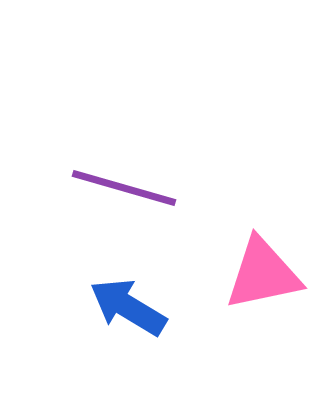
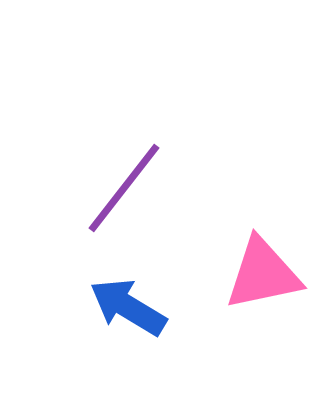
purple line: rotated 68 degrees counterclockwise
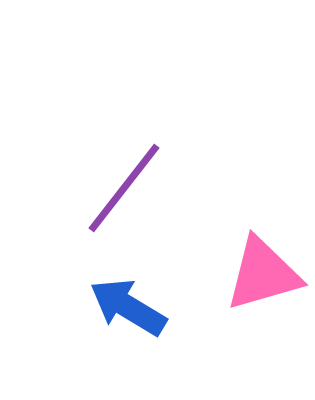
pink triangle: rotated 4 degrees counterclockwise
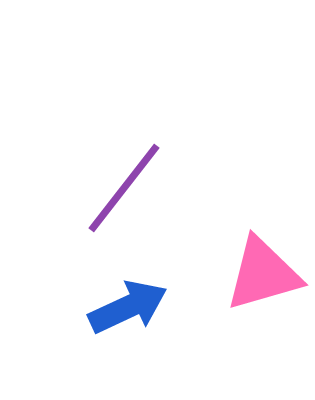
blue arrow: rotated 124 degrees clockwise
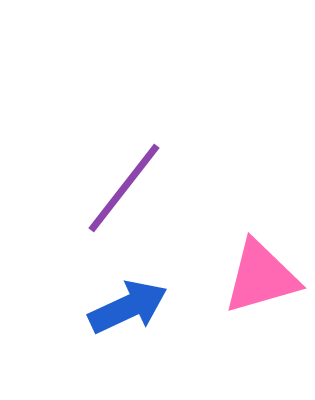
pink triangle: moved 2 px left, 3 px down
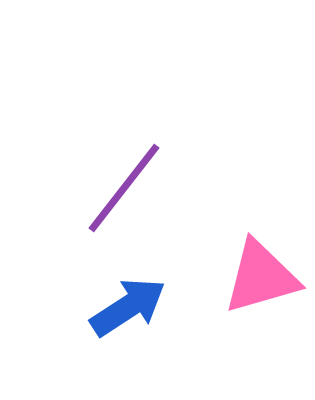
blue arrow: rotated 8 degrees counterclockwise
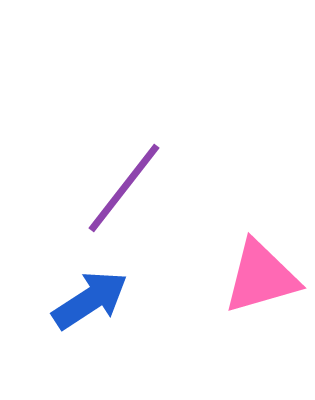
blue arrow: moved 38 px left, 7 px up
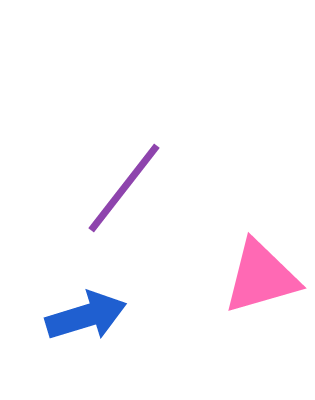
blue arrow: moved 4 px left, 16 px down; rotated 16 degrees clockwise
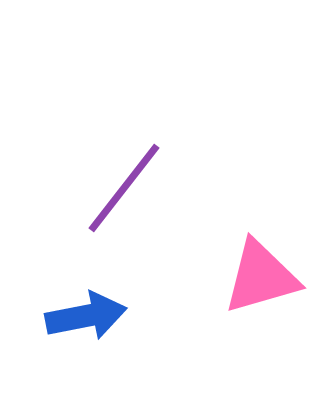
blue arrow: rotated 6 degrees clockwise
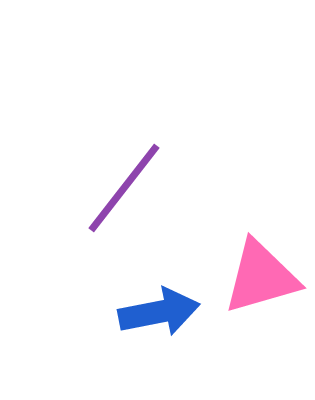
blue arrow: moved 73 px right, 4 px up
